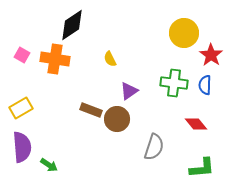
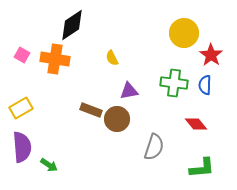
yellow semicircle: moved 2 px right, 1 px up
purple triangle: rotated 24 degrees clockwise
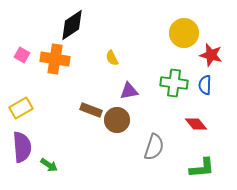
red star: rotated 20 degrees counterclockwise
brown circle: moved 1 px down
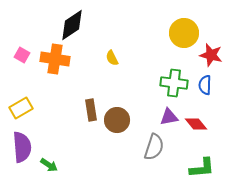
purple triangle: moved 40 px right, 26 px down
brown rectangle: rotated 60 degrees clockwise
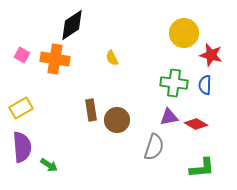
red diamond: rotated 20 degrees counterclockwise
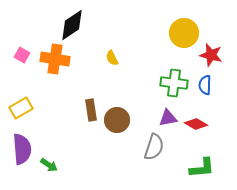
purple triangle: moved 1 px left, 1 px down
purple semicircle: moved 2 px down
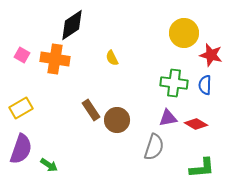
brown rectangle: rotated 25 degrees counterclockwise
purple semicircle: moved 1 px left; rotated 24 degrees clockwise
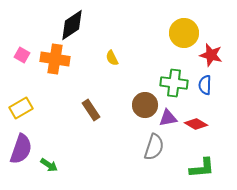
brown circle: moved 28 px right, 15 px up
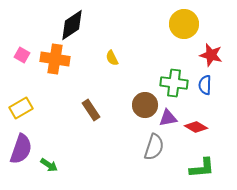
yellow circle: moved 9 px up
red diamond: moved 3 px down
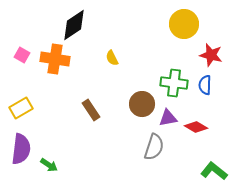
black diamond: moved 2 px right
brown circle: moved 3 px left, 1 px up
purple semicircle: rotated 12 degrees counterclockwise
green L-shape: moved 12 px right, 3 px down; rotated 136 degrees counterclockwise
